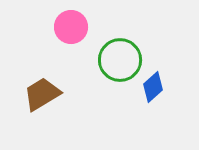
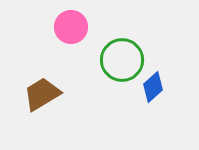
green circle: moved 2 px right
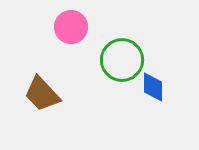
blue diamond: rotated 48 degrees counterclockwise
brown trapezoid: rotated 102 degrees counterclockwise
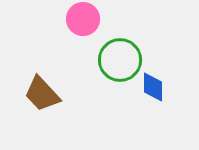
pink circle: moved 12 px right, 8 px up
green circle: moved 2 px left
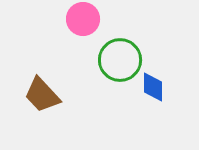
brown trapezoid: moved 1 px down
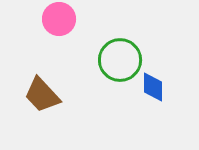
pink circle: moved 24 px left
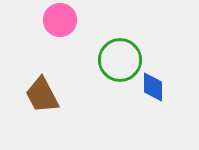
pink circle: moved 1 px right, 1 px down
brown trapezoid: rotated 15 degrees clockwise
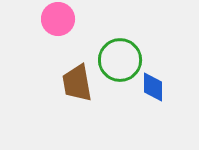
pink circle: moved 2 px left, 1 px up
brown trapezoid: moved 35 px right, 12 px up; rotated 18 degrees clockwise
